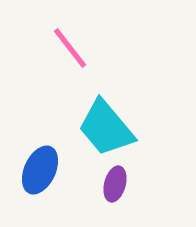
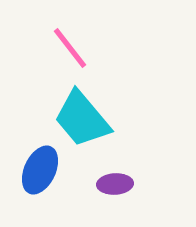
cyan trapezoid: moved 24 px left, 9 px up
purple ellipse: rotated 72 degrees clockwise
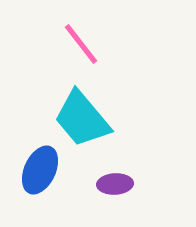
pink line: moved 11 px right, 4 px up
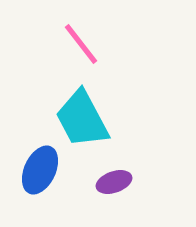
cyan trapezoid: rotated 12 degrees clockwise
purple ellipse: moved 1 px left, 2 px up; rotated 16 degrees counterclockwise
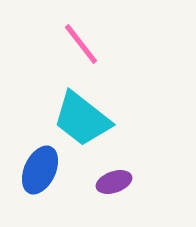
cyan trapezoid: rotated 24 degrees counterclockwise
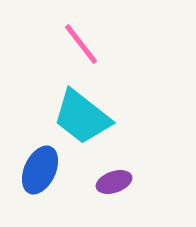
cyan trapezoid: moved 2 px up
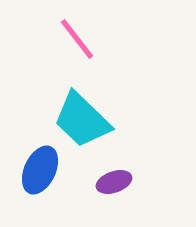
pink line: moved 4 px left, 5 px up
cyan trapezoid: moved 3 px down; rotated 6 degrees clockwise
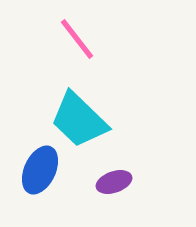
cyan trapezoid: moved 3 px left
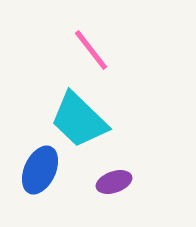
pink line: moved 14 px right, 11 px down
